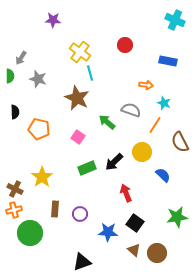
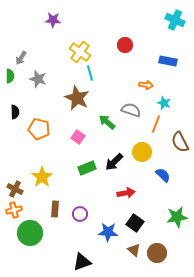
orange line: moved 1 px right, 1 px up; rotated 12 degrees counterclockwise
red arrow: rotated 102 degrees clockwise
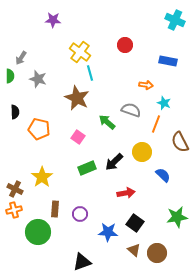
green circle: moved 8 px right, 1 px up
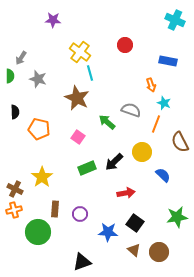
orange arrow: moved 5 px right; rotated 64 degrees clockwise
brown circle: moved 2 px right, 1 px up
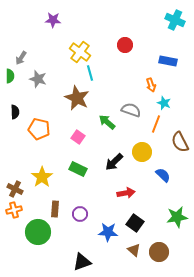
green rectangle: moved 9 px left, 1 px down; rotated 48 degrees clockwise
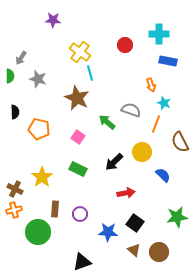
cyan cross: moved 16 px left, 14 px down; rotated 24 degrees counterclockwise
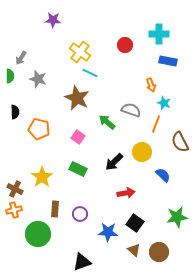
cyan line: rotated 49 degrees counterclockwise
green circle: moved 2 px down
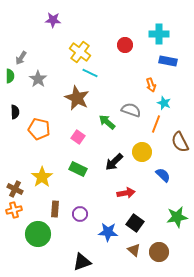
gray star: rotated 18 degrees clockwise
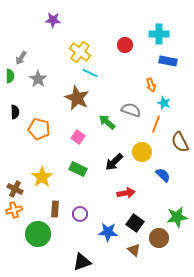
brown circle: moved 14 px up
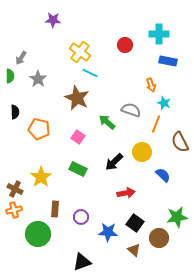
yellow star: moved 1 px left
purple circle: moved 1 px right, 3 px down
